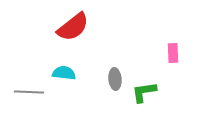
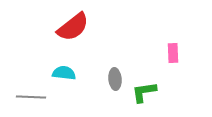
gray line: moved 2 px right, 5 px down
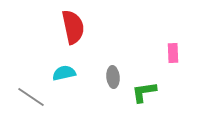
red semicircle: rotated 64 degrees counterclockwise
cyan semicircle: rotated 20 degrees counterclockwise
gray ellipse: moved 2 px left, 2 px up
gray line: rotated 32 degrees clockwise
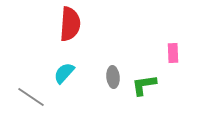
red semicircle: moved 3 px left, 3 px up; rotated 16 degrees clockwise
cyan semicircle: rotated 35 degrees counterclockwise
green L-shape: moved 7 px up
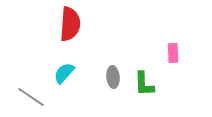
green L-shape: moved 1 px up; rotated 84 degrees counterclockwise
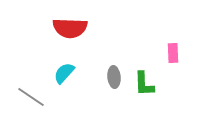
red semicircle: moved 4 px down; rotated 88 degrees clockwise
gray ellipse: moved 1 px right
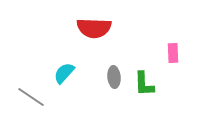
red semicircle: moved 24 px right
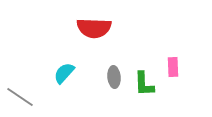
pink rectangle: moved 14 px down
gray line: moved 11 px left
